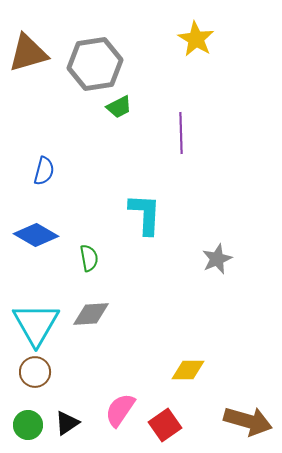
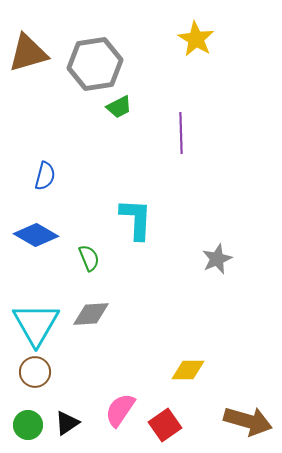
blue semicircle: moved 1 px right, 5 px down
cyan L-shape: moved 9 px left, 5 px down
green semicircle: rotated 12 degrees counterclockwise
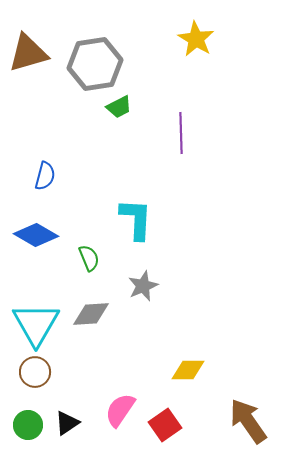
gray star: moved 74 px left, 27 px down
brown arrow: rotated 141 degrees counterclockwise
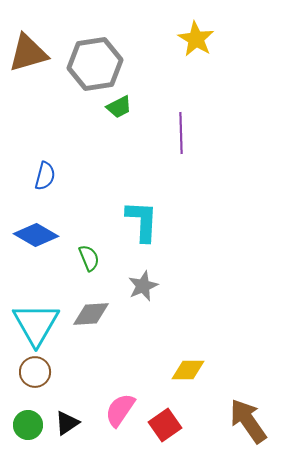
cyan L-shape: moved 6 px right, 2 px down
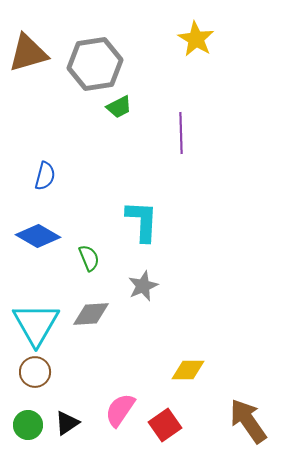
blue diamond: moved 2 px right, 1 px down
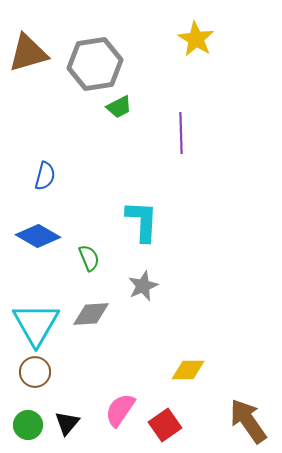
black triangle: rotated 16 degrees counterclockwise
